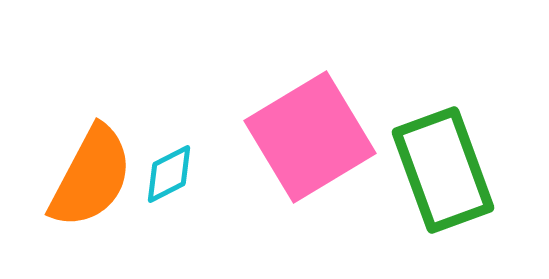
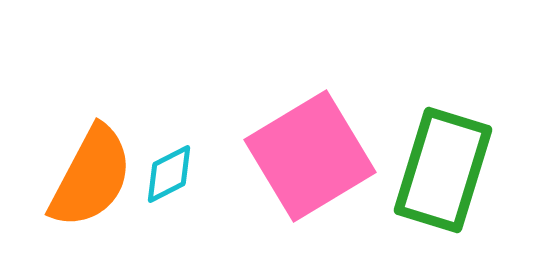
pink square: moved 19 px down
green rectangle: rotated 37 degrees clockwise
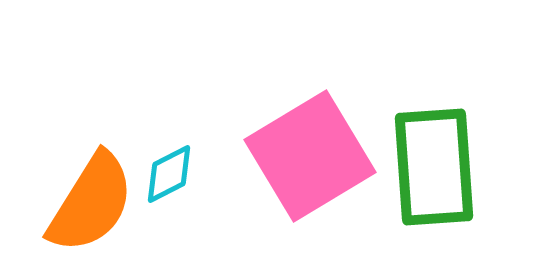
green rectangle: moved 9 px left, 3 px up; rotated 21 degrees counterclockwise
orange semicircle: moved 26 px down; rotated 4 degrees clockwise
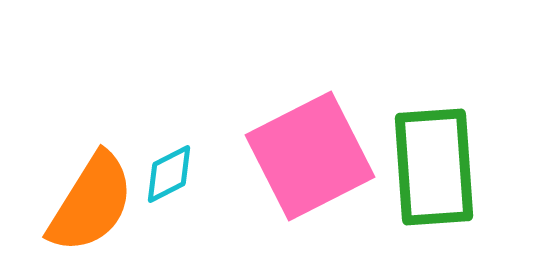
pink square: rotated 4 degrees clockwise
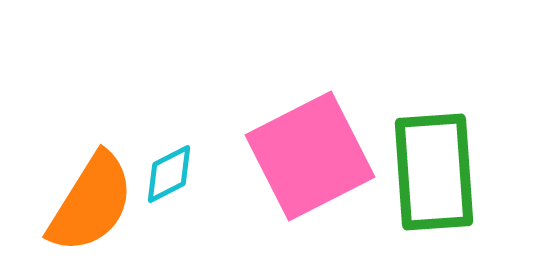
green rectangle: moved 5 px down
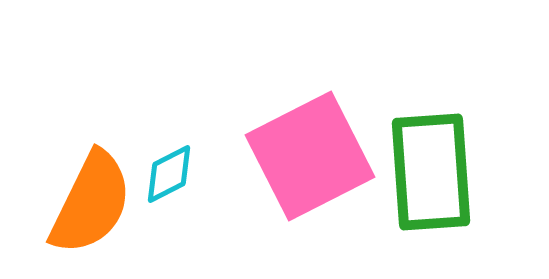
green rectangle: moved 3 px left
orange semicircle: rotated 6 degrees counterclockwise
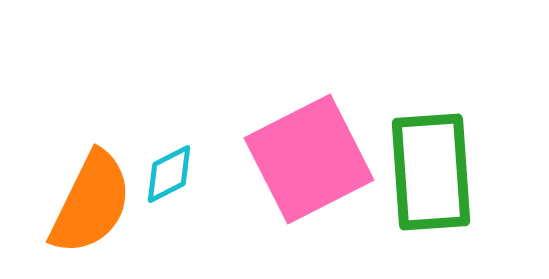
pink square: moved 1 px left, 3 px down
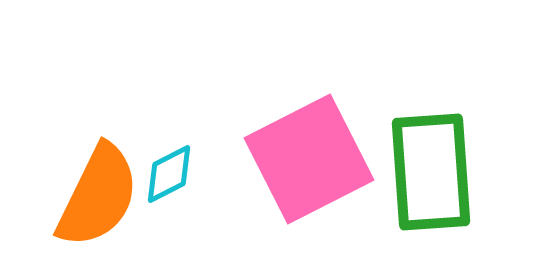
orange semicircle: moved 7 px right, 7 px up
